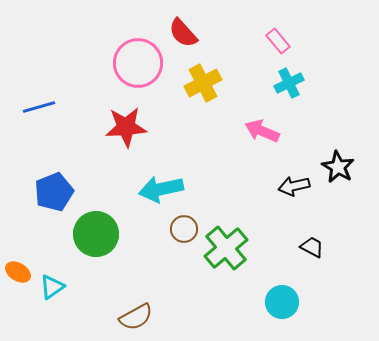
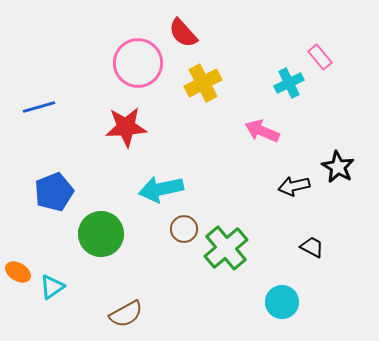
pink rectangle: moved 42 px right, 16 px down
green circle: moved 5 px right
brown semicircle: moved 10 px left, 3 px up
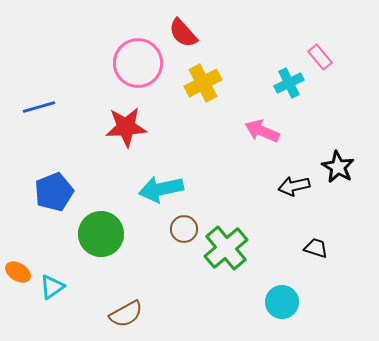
black trapezoid: moved 4 px right, 1 px down; rotated 10 degrees counterclockwise
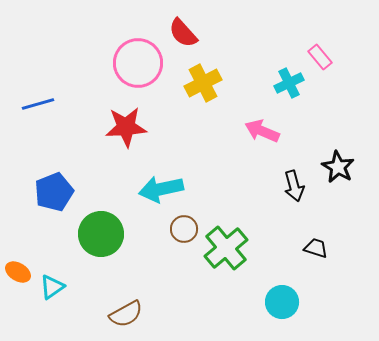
blue line: moved 1 px left, 3 px up
black arrow: rotated 92 degrees counterclockwise
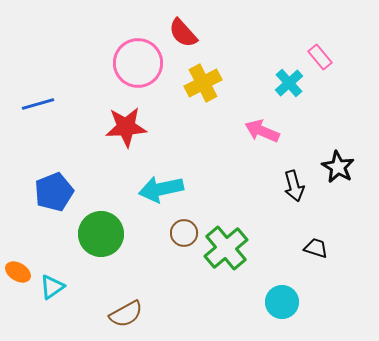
cyan cross: rotated 16 degrees counterclockwise
brown circle: moved 4 px down
